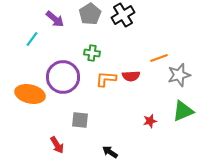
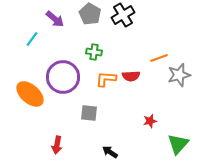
gray pentagon: rotated 10 degrees counterclockwise
green cross: moved 2 px right, 1 px up
orange ellipse: rotated 28 degrees clockwise
green triangle: moved 5 px left, 33 px down; rotated 25 degrees counterclockwise
gray square: moved 9 px right, 7 px up
red arrow: rotated 42 degrees clockwise
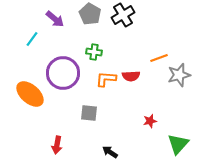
purple circle: moved 4 px up
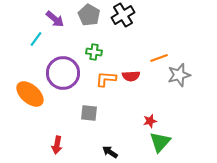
gray pentagon: moved 1 px left, 1 px down
cyan line: moved 4 px right
green triangle: moved 18 px left, 2 px up
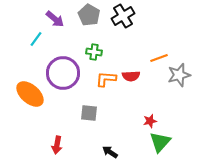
black cross: moved 1 px down
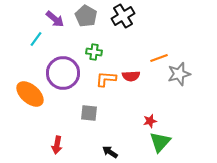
gray pentagon: moved 3 px left, 1 px down
gray star: moved 1 px up
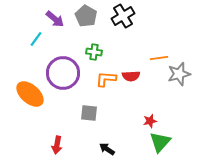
orange line: rotated 12 degrees clockwise
black arrow: moved 3 px left, 3 px up
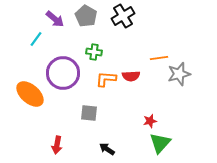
green triangle: moved 1 px down
